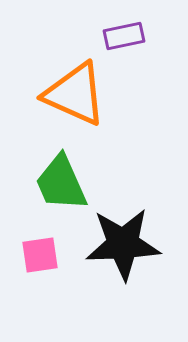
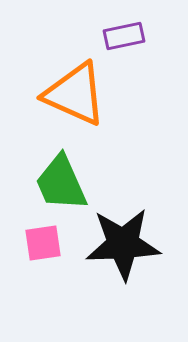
pink square: moved 3 px right, 12 px up
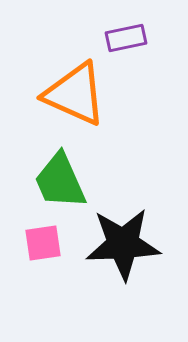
purple rectangle: moved 2 px right, 2 px down
green trapezoid: moved 1 px left, 2 px up
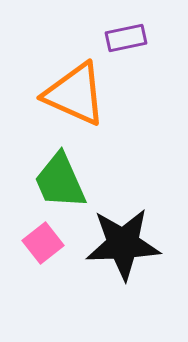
pink square: rotated 30 degrees counterclockwise
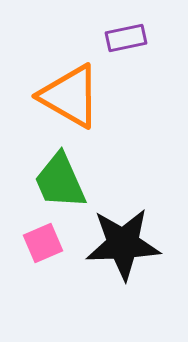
orange triangle: moved 5 px left, 2 px down; rotated 6 degrees clockwise
pink square: rotated 15 degrees clockwise
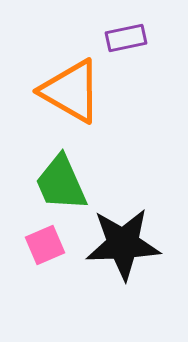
orange triangle: moved 1 px right, 5 px up
green trapezoid: moved 1 px right, 2 px down
pink square: moved 2 px right, 2 px down
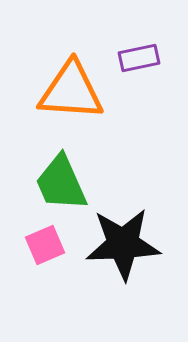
purple rectangle: moved 13 px right, 20 px down
orange triangle: rotated 26 degrees counterclockwise
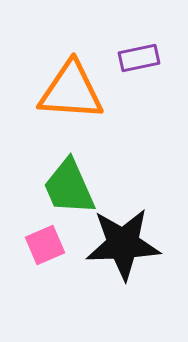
green trapezoid: moved 8 px right, 4 px down
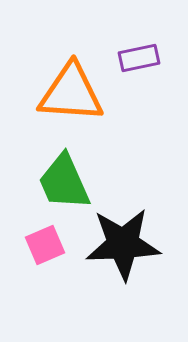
orange triangle: moved 2 px down
green trapezoid: moved 5 px left, 5 px up
